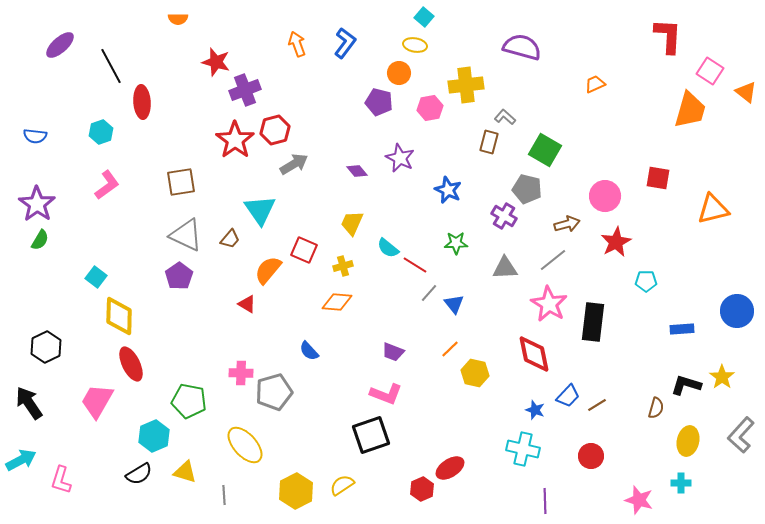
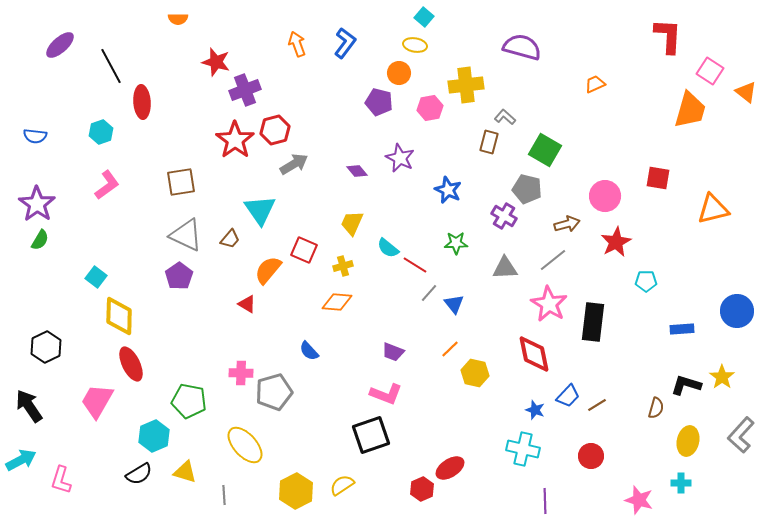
black arrow at (29, 403): moved 3 px down
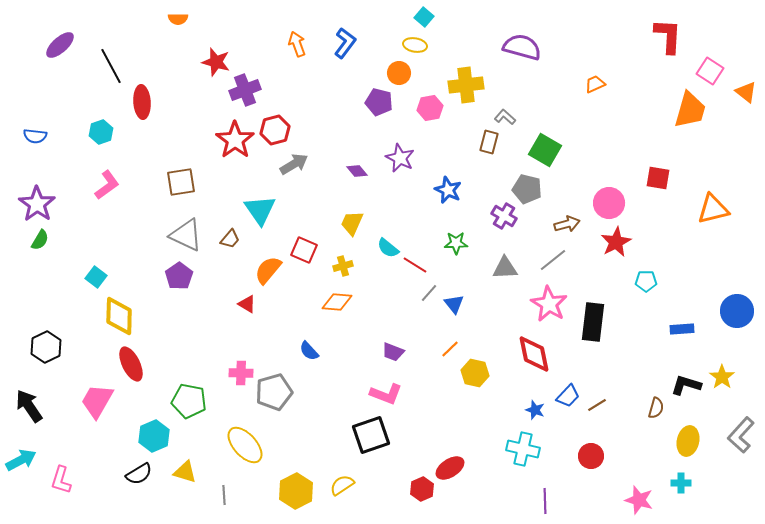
pink circle at (605, 196): moved 4 px right, 7 px down
